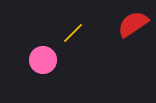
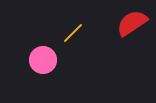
red semicircle: moved 1 px left, 1 px up
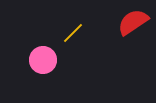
red semicircle: moved 1 px right, 1 px up
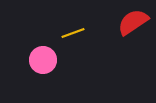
yellow line: rotated 25 degrees clockwise
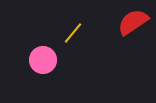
yellow line: rotated 30 degrees counterclockwise
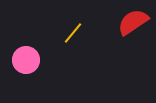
pink circle: moved 17 px left
